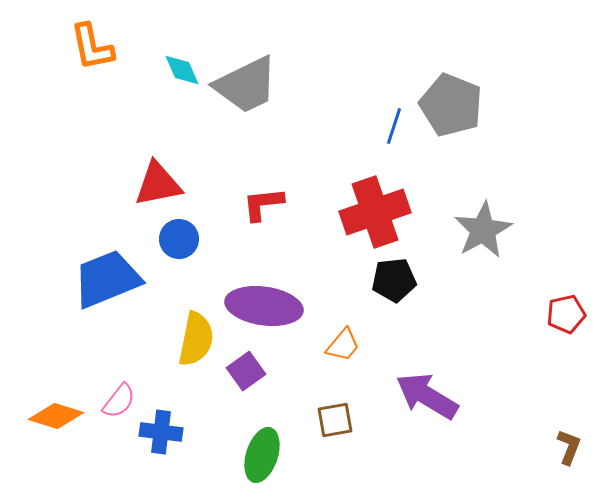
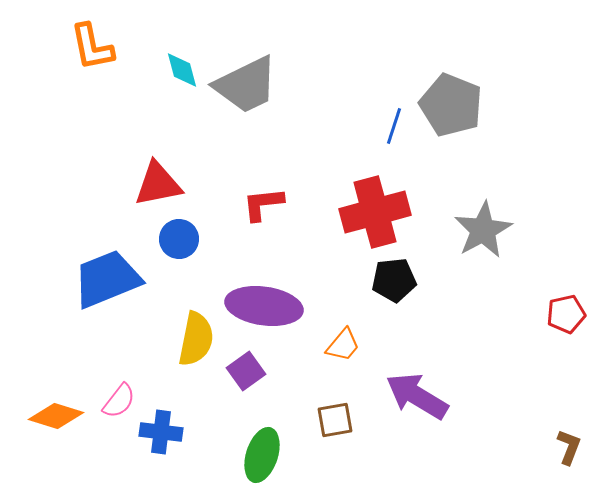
cyan diamond: rotated 9 degrees clockwise
red cross: rotated 4 degrees clockwise
purple arrow: moved 10 px left
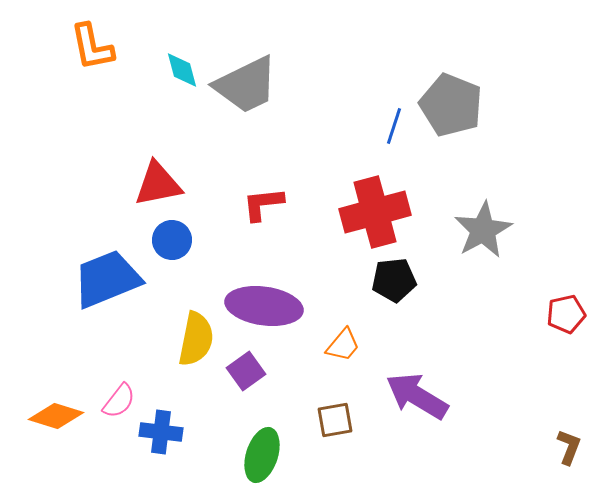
blue circle: moved 7 px left, 1 px down
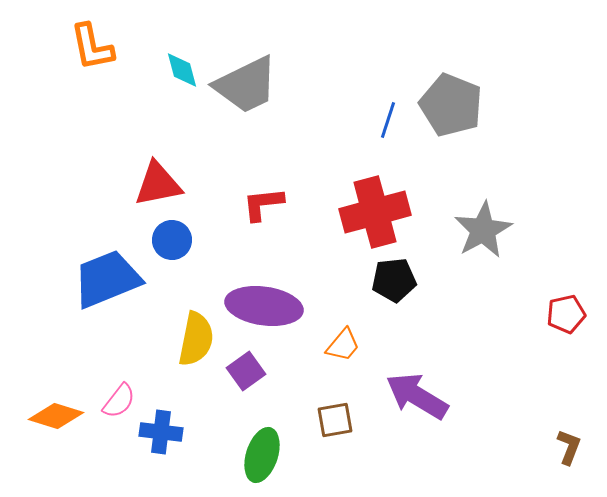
blue line: moved 6 px left, 6 px up
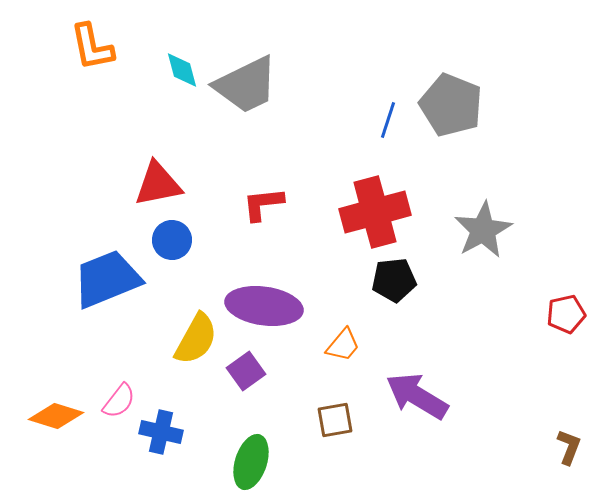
yellow semicircle: rotated 18 degrees clockwise
blue cross: rotated 6 degrees clockwise
green ellipse: moved 11 px left, 7 px down
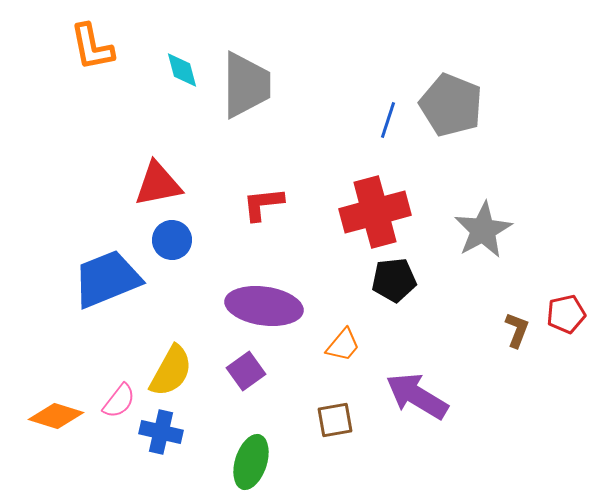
gray trapezoid: rotated 64 degrees counterclockwise
yellow semicircle: moved 25 px left, 32 px down
brown L-shape: moved 52 px left, 117 px up
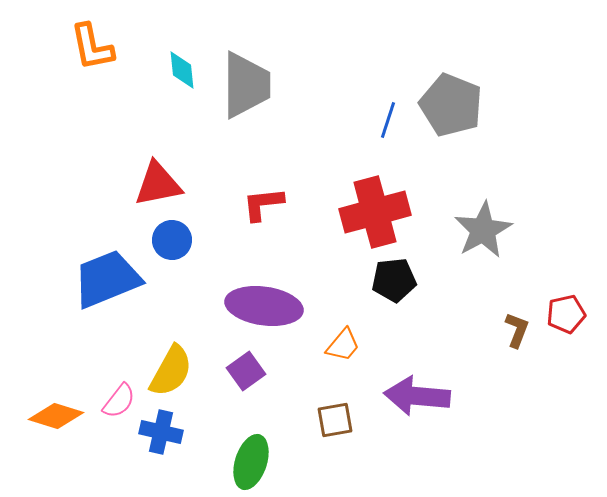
cyan diamond: rotated 9 degrees clockwise
purple arrow: rotated 26 degrees counterclockwise
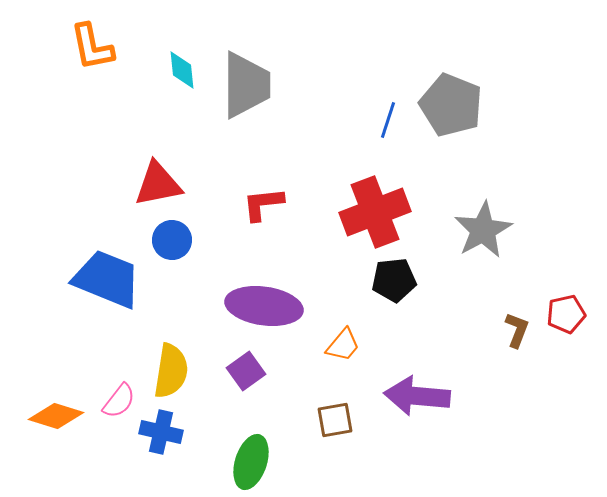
red cross: rotated 6 degrees counterclockwise
blue trapezoid: rotated 44 degrees clockwise
yellow semicircle: rotated 20 degrees counterclockwise
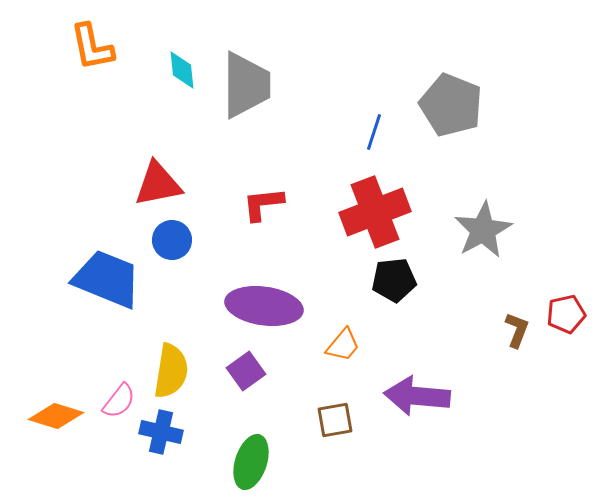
blue line: moved 14 px left, 12 px down
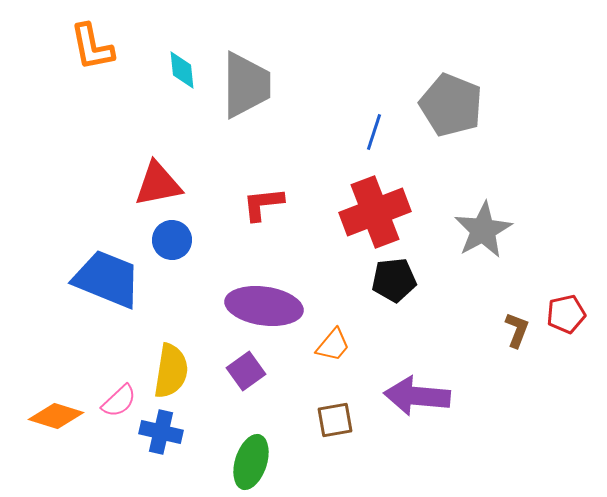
orange trapezoid: moved 10 px left
pink semicircle: rotated 9 degrees clockwise
